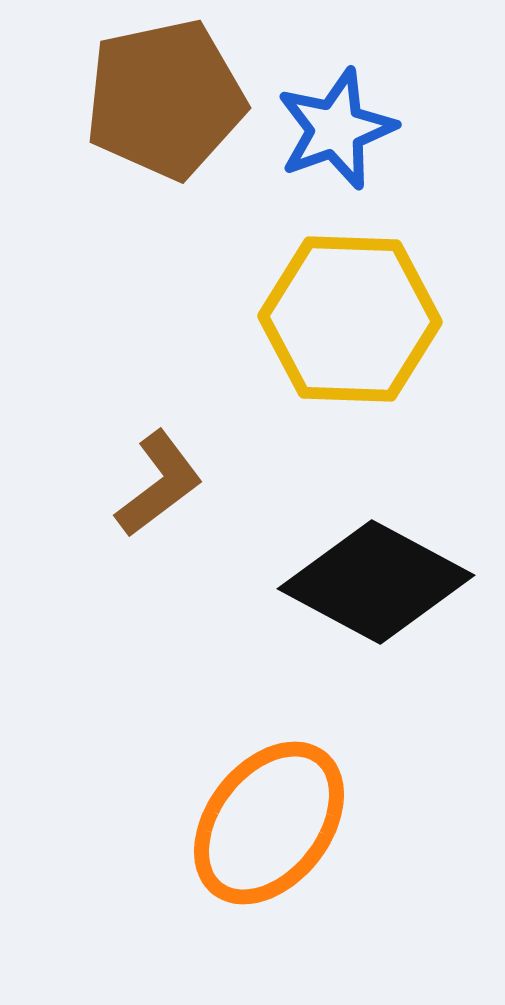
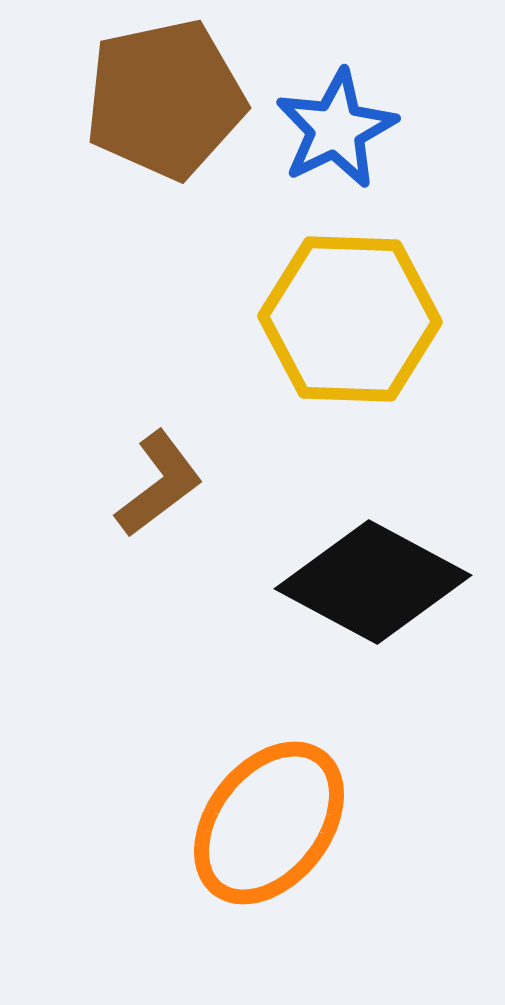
blue star: rotated 6 degrees counterclockwise
black diamond: moved 3 px left
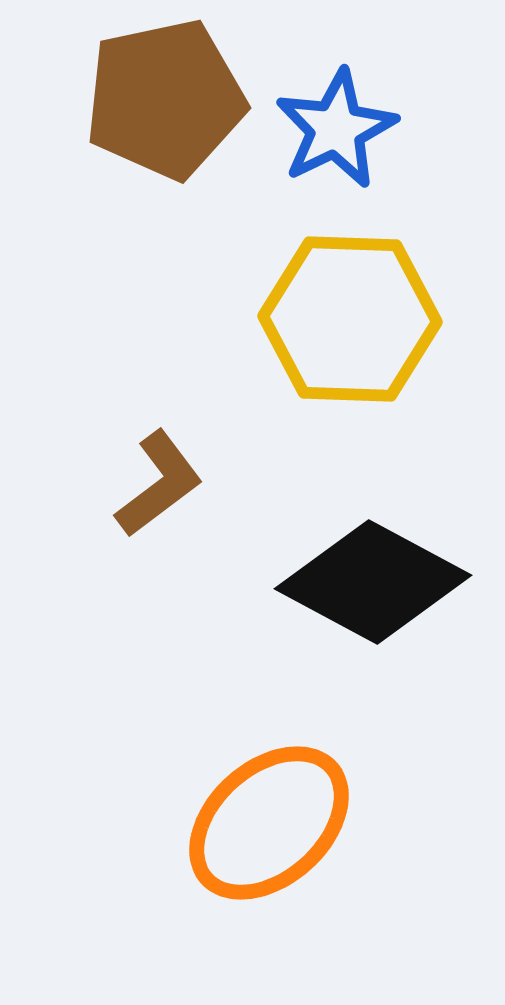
orange ellipse: rotated 10 degrees clockwise
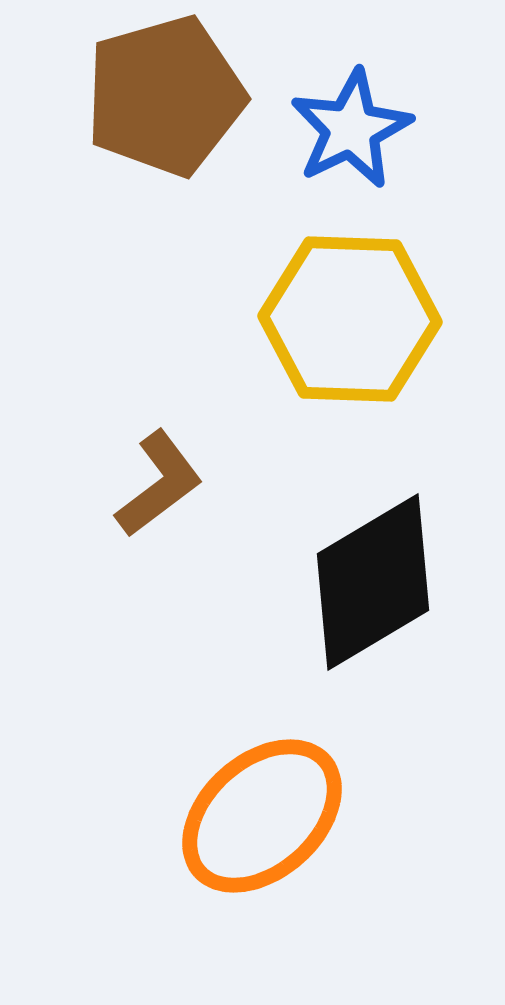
brown pentagon: moved 3 px up; rotated 4 degrees counterclockwise
blue star: moved 15 px right
black diamond: rotated 59 degrees counterclockwise
orange ellipse: moved 7 px left, 7 px up
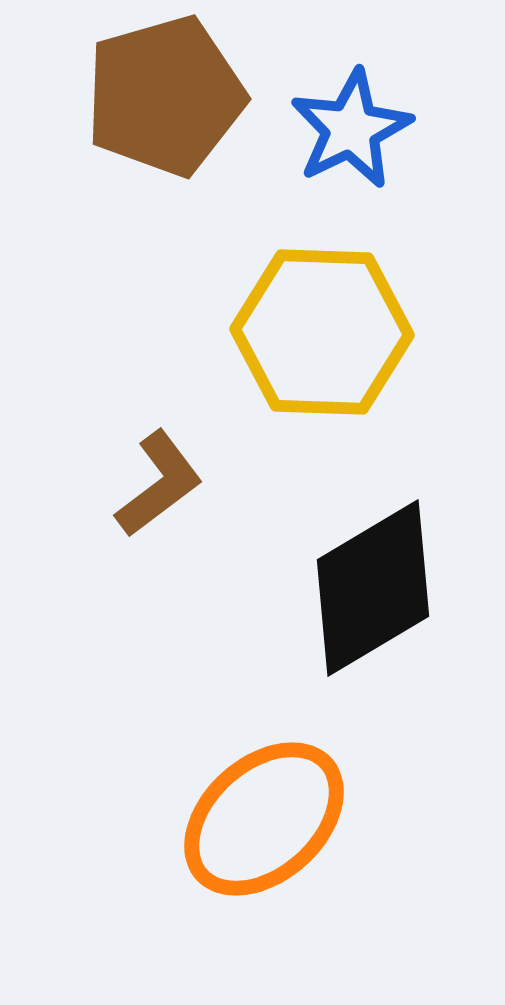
yellow hexagon: moved 28 px left, 13 px down
black diamond: moved 6 px down
orange ellipse: moved 2 px right, 3 px down
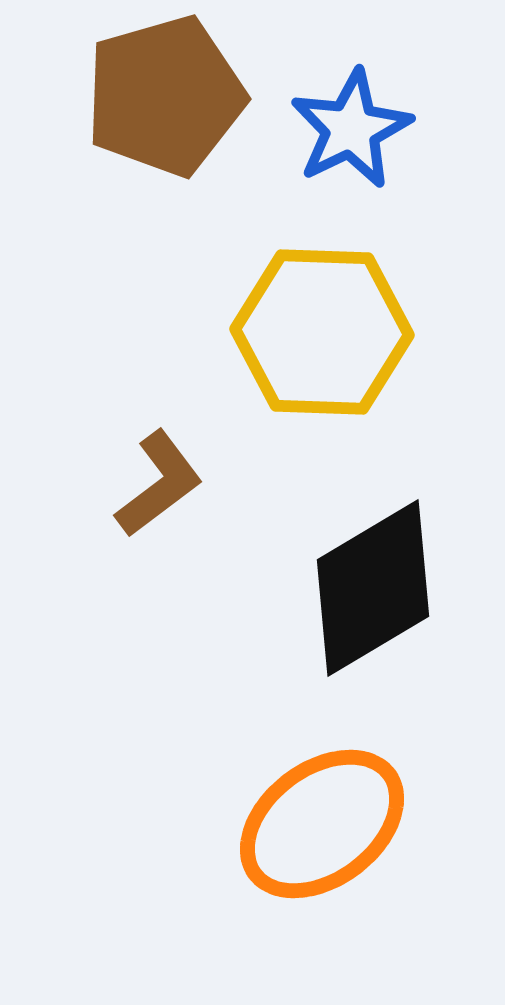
orange ellipse: moved 58 px right, 5 px down; rotated 5 degrees clockwise
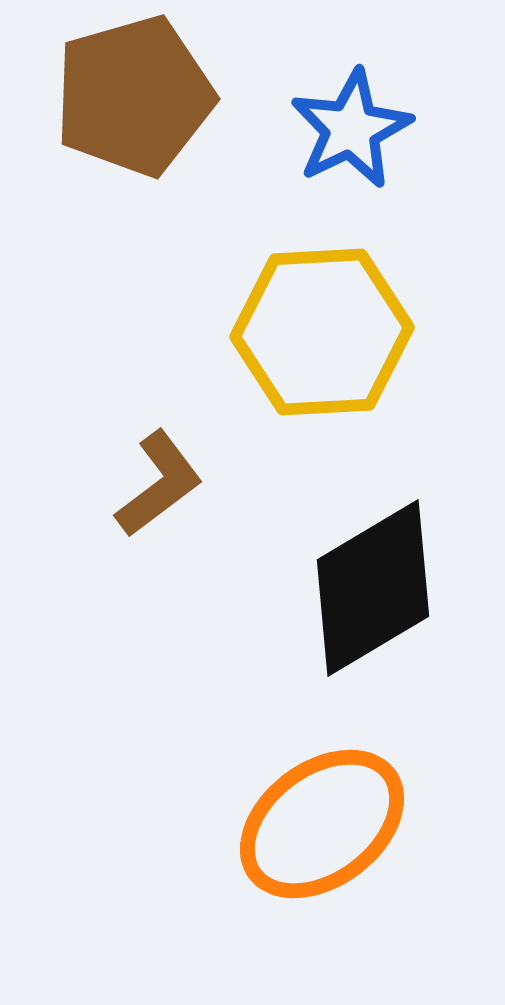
brown pentagon: moved 31 px left
yellow hexagon: rotated 5 degrees counterclockwise
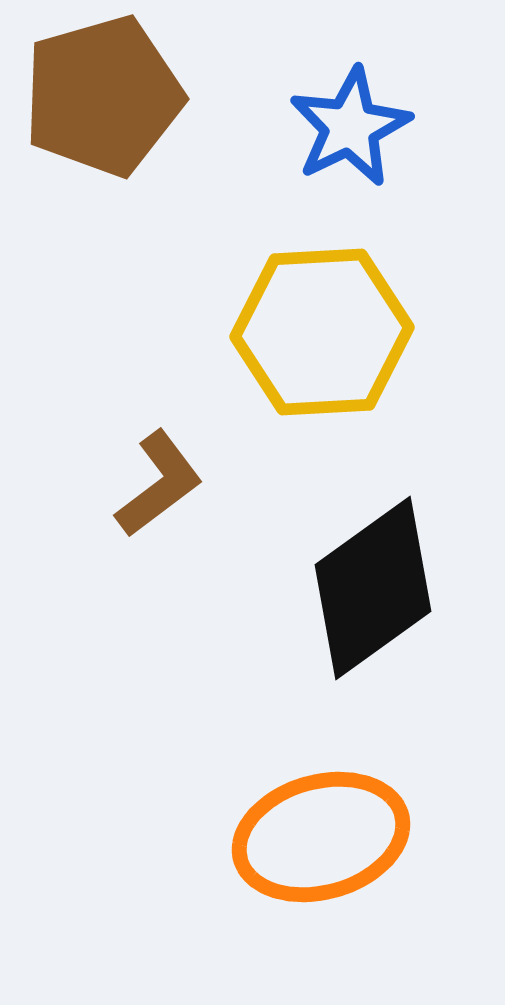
brown pentagon: moved 31 px left
blue star: moved 1 px left, 2 px up
black diamond: rotated 5 degrees counterclockwise
orange ellipse: moved 1 px left, 13 px down; rotated 21 degrees clockwise
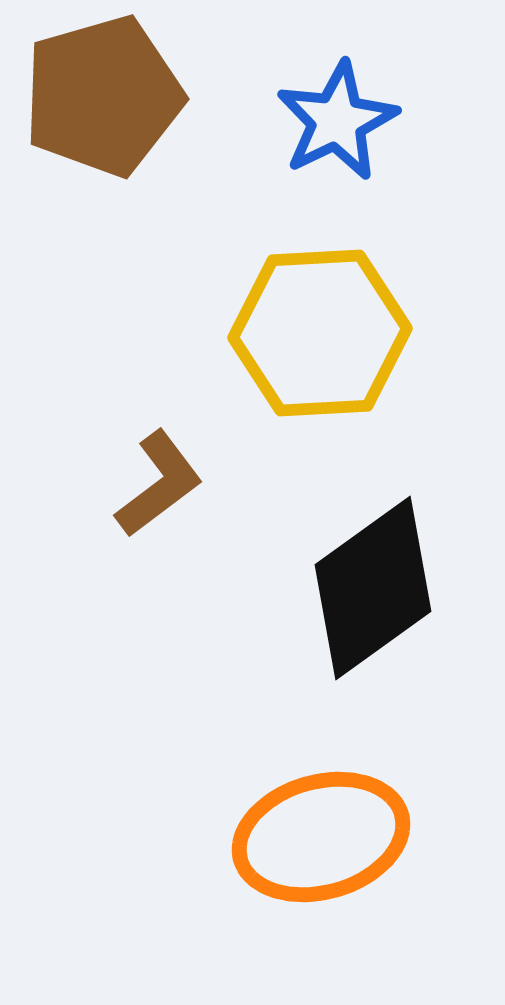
blue star: moved 13 px left, 6 px up
yellow hexagon: moved 2 px left, 1 px down
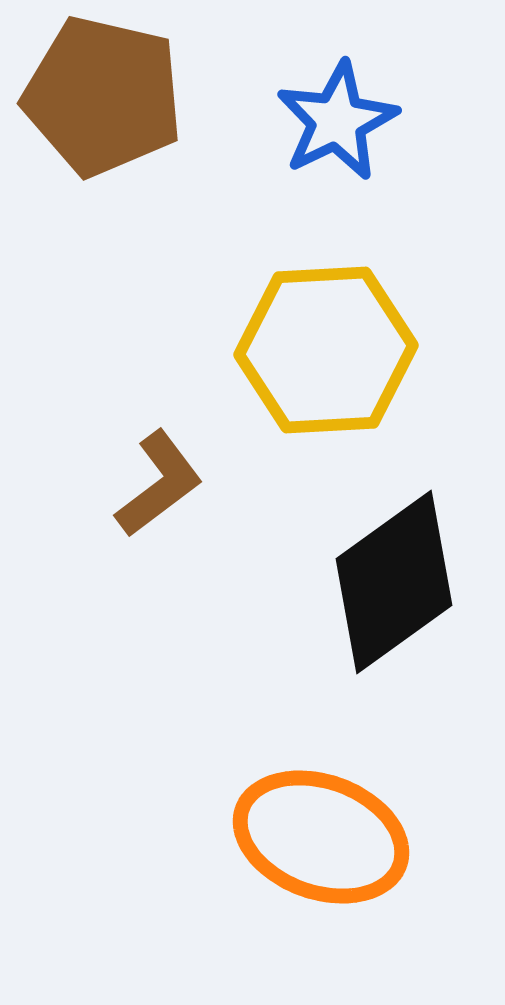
brown pentagon: rotated 29 degrees clockwise
yellow hexagon: moved 6 px right, 17 px down
black diamond: moved 21 px right, 6 px up
orange ellipse: rotated 36 degrees clockwise
